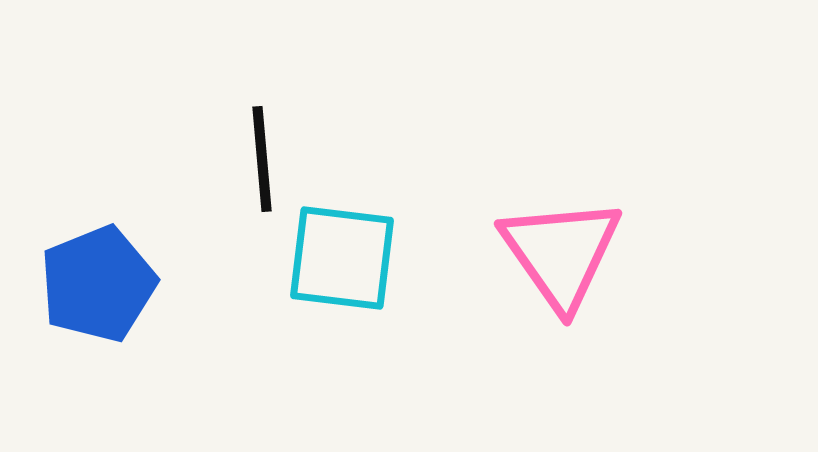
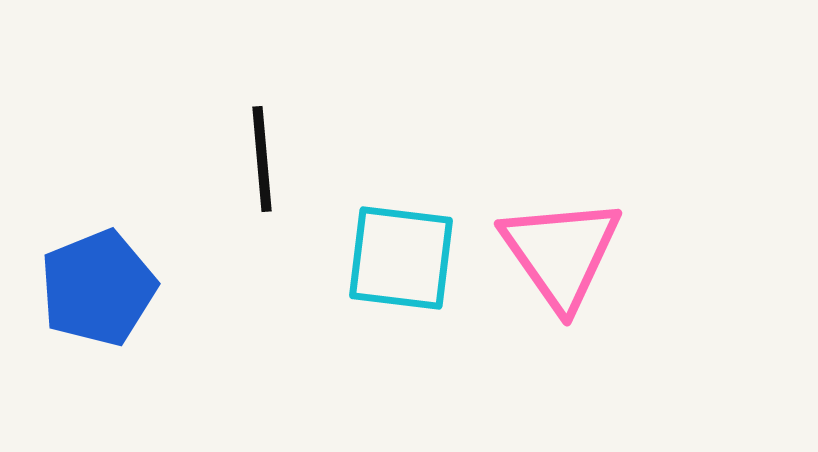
cyan square: moved 59 px right
blue pentagon: moved 4 px down
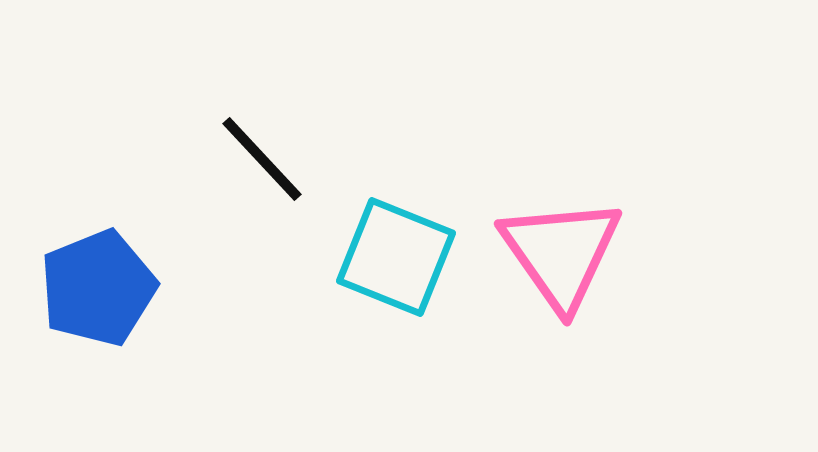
black line: rotated 38 degrees counterclockwise
cyan square: moved 5 px left, 1 px up; rotated 15 degrees clockwise
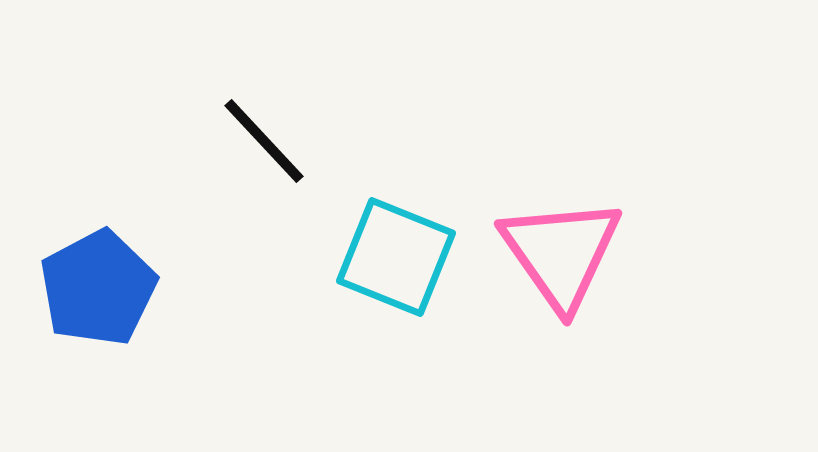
black line: moved 2 px right, 18 px up
blue pentagon: rotated 6 degrees counterclockwise
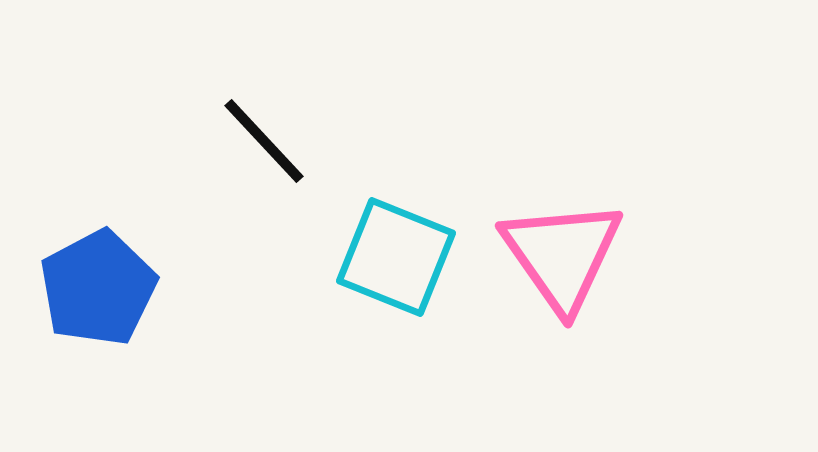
pink triangle: moved 1 px right, 2 px down
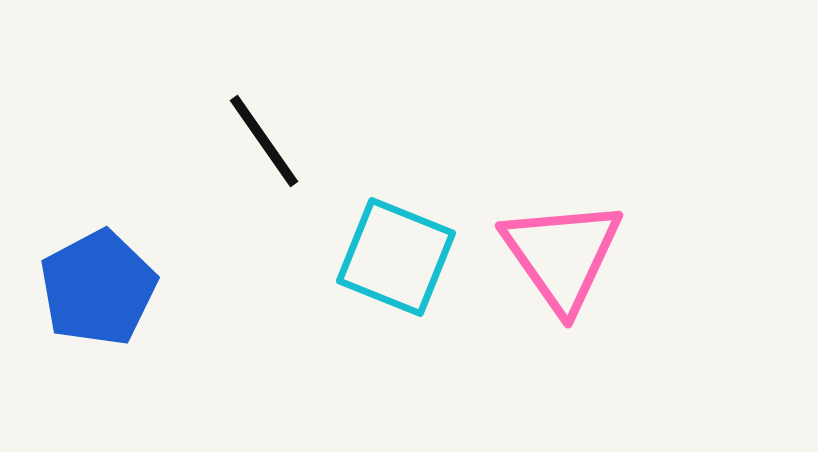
black line: rotated 8 degrees clockwise
